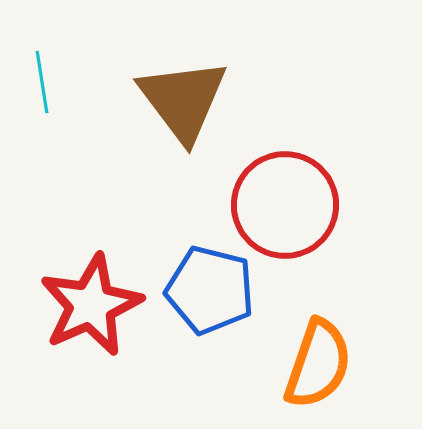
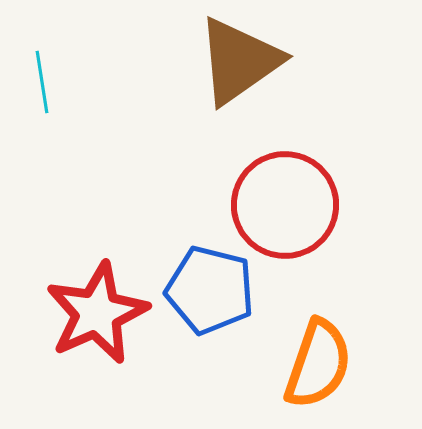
brown triangle: moved 56 px right, 39 px up; rotated 32 degrees clockwise
red star: moved 6 px right, 8 px down
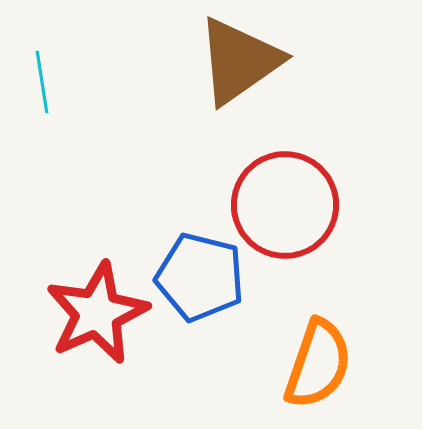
blue pentagon: moved 10 px left, 13 px up
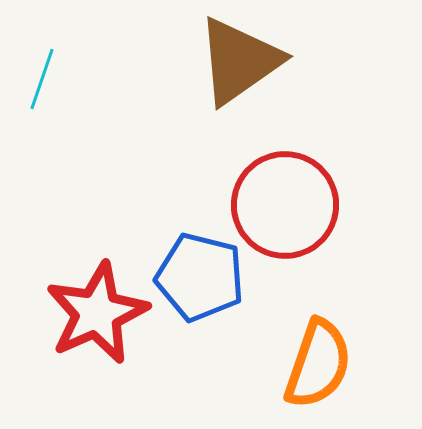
cyan line: moved 3 px up; rotated 28 degrees clockwise
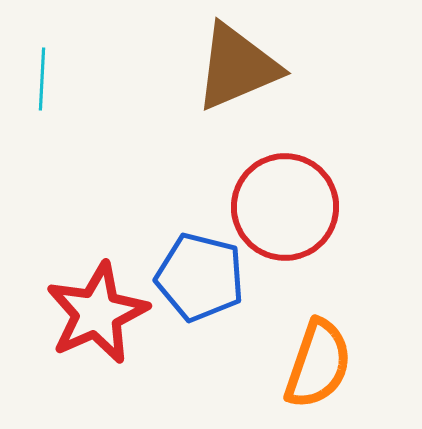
brown triangle: moved 2 px left, 6 px down; rotated 12 degrees clockwise
cyan line: rotated 16 degrees counterclockwise
red circle: moved 2 px down
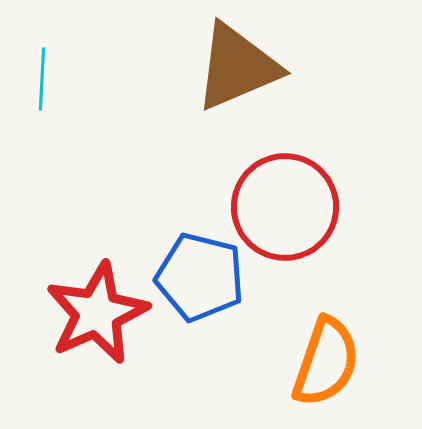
orange semicircle: moved 8 px right, 2 px up
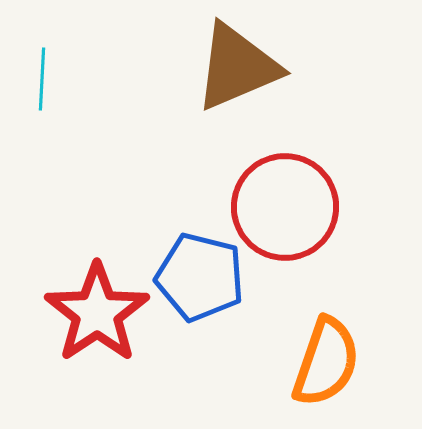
red star: rotated 10 degrees counterclockwise
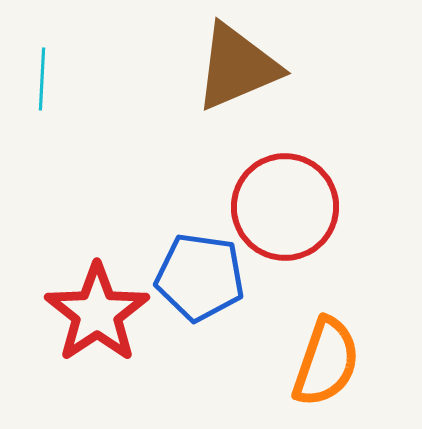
blue pentagon: rotated 6 degrees counterclockwise
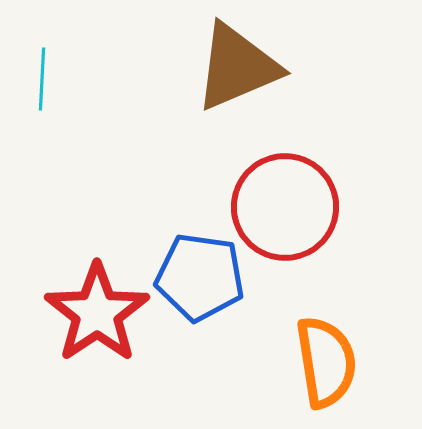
orange semicircle: rotated 28 degrees counterclockwise
